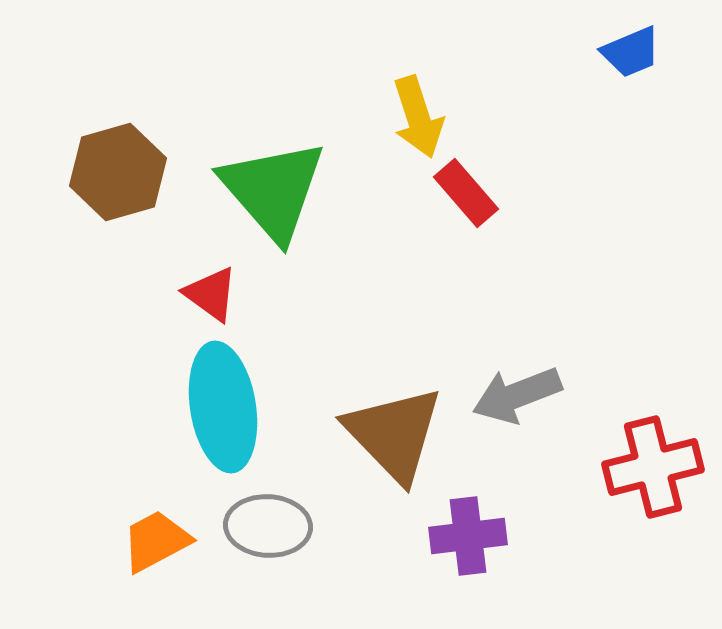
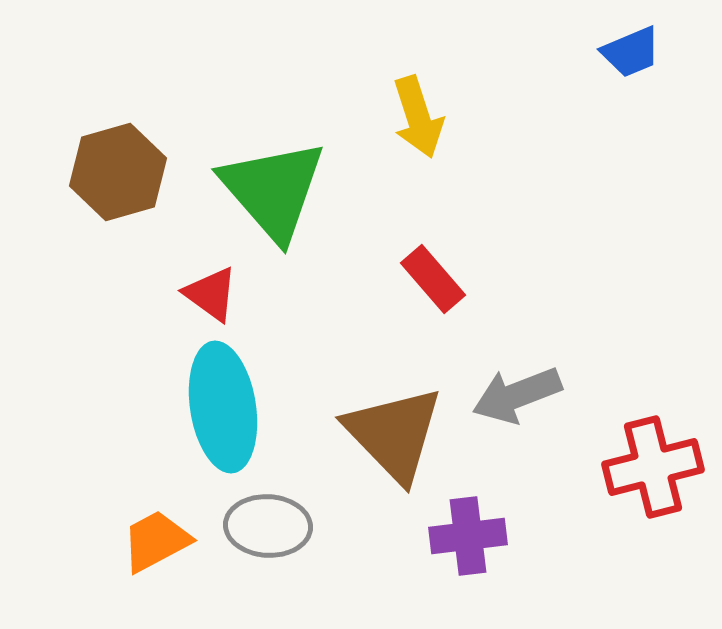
red rectangle: moved 33 px left, 86 px down
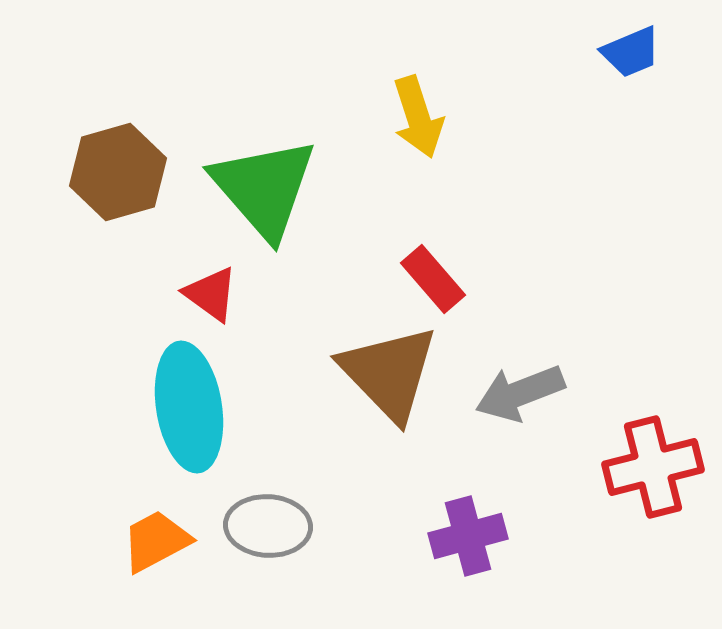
green triangle: moved 9 px left, 2 px up
gray arrow: moved 3 px right, 2 px up
cyan ellipse: moved 34 px left
brown triangle: moved 5 px left, 61 px up
purple cross: rotated 8 degrees counterclockwise
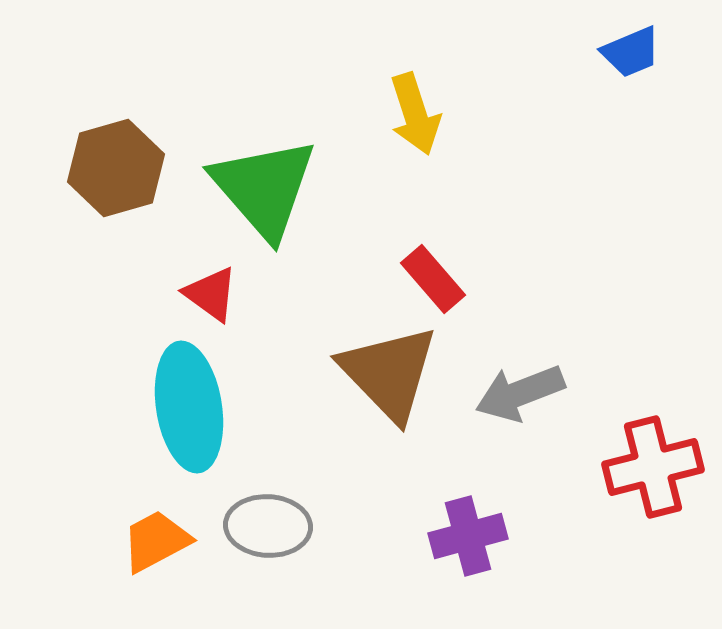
yellow arrow: moved 3 px left, 3 px up
brown hexagon: moved 2 px left, 4 px up
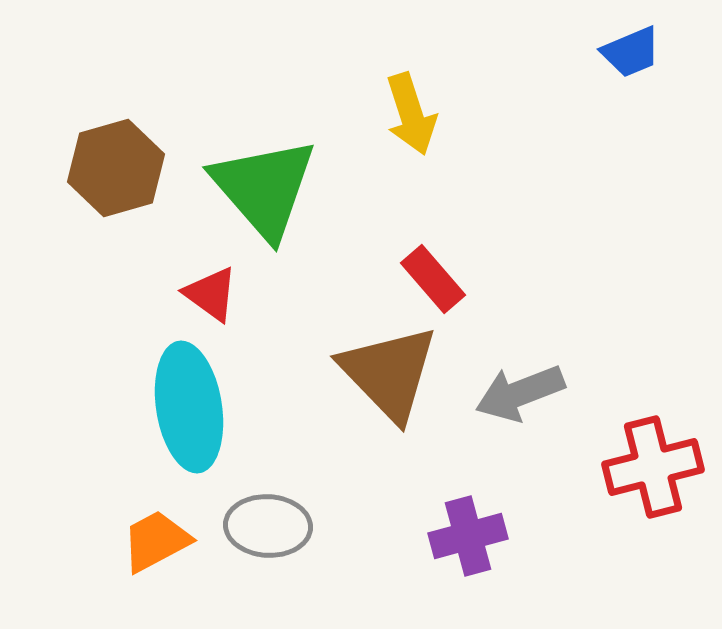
yellow arrow: moved 4 px left
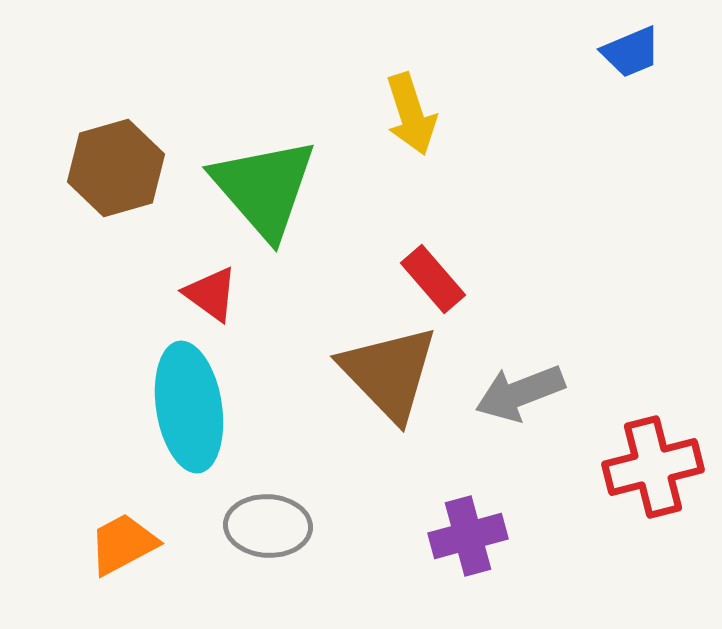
orange trapezoid: moved 33 px left, 3 px down
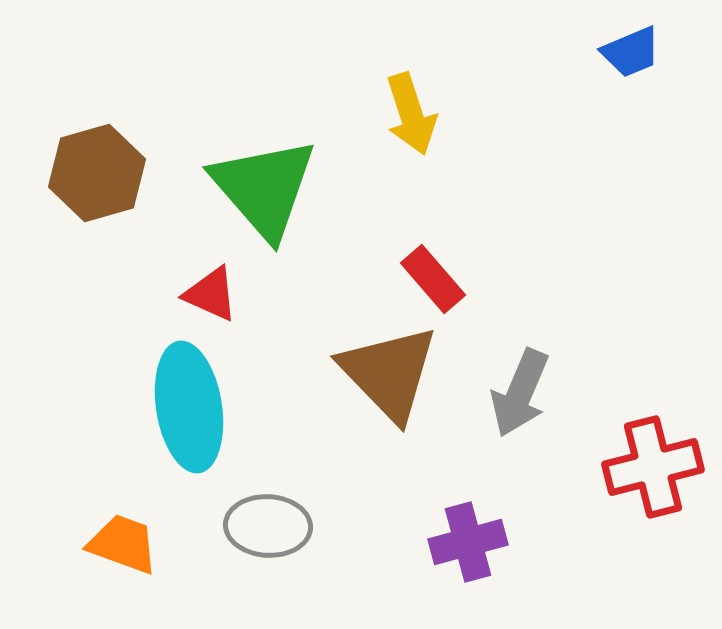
brown hexagon: moved 19 px left, 5 px down
red triangle: rotated 12 degrees counterclockwise
gray arrow: rotated 46 degrees counterclockwise
purple cross: moved 6 px down
orange trapezoid: rotated 48 degrees clockwise
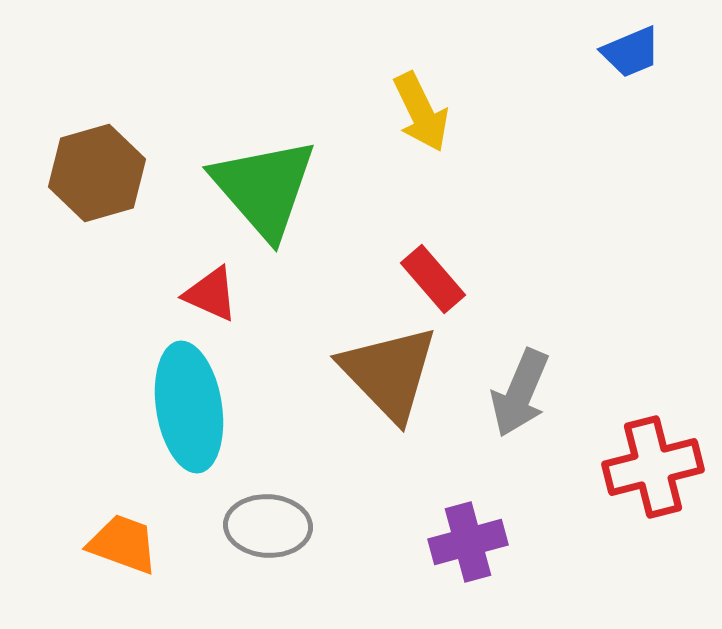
yellow arrow: moved 10 px right, 2 px up; rotated 8 degrees counterclockwise
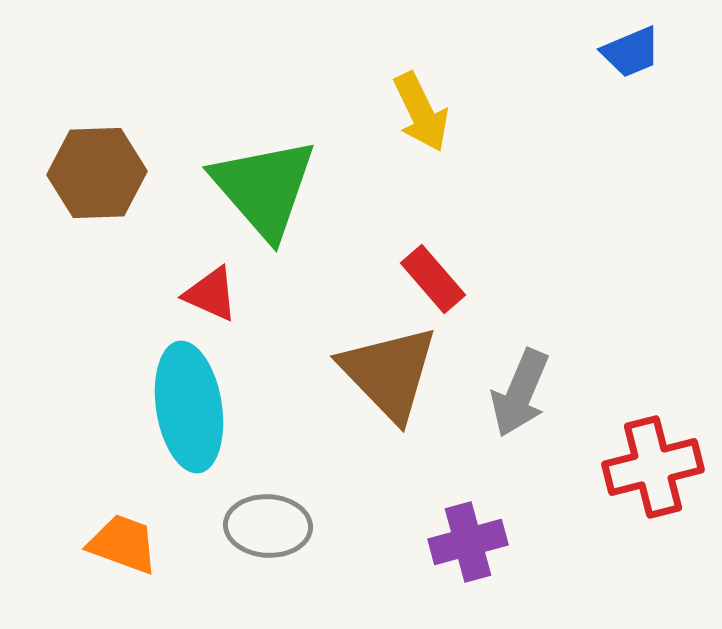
brown hexagon: rotated 14 degrees clockwise
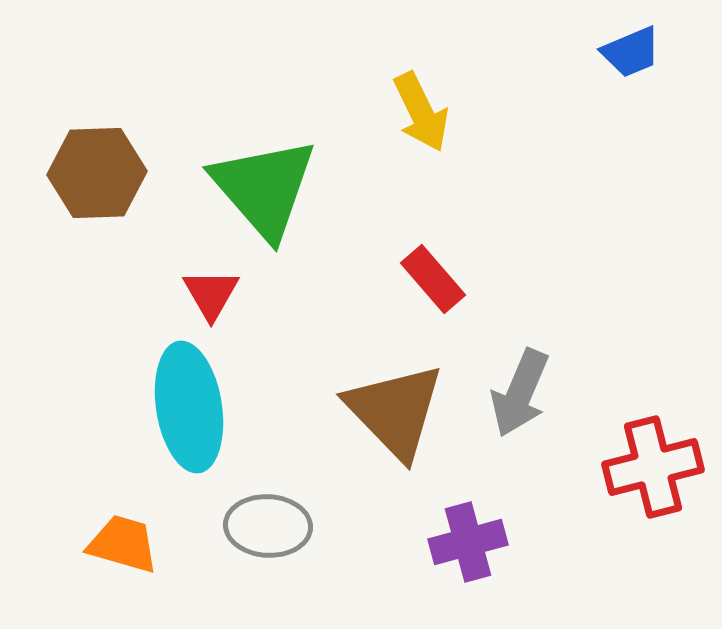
red triangle: rotated 36 degrees clockwise
brown triangle: moved 6 px right, 38 px down
orange trapezoid: rotated 4 degrees counterclockwise
